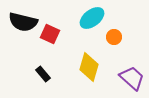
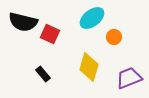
purple trapezoid: moved 3 px left; rotated 64 degrees counterclockwise
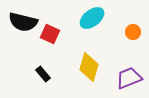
orange circle: moved 19 px right, 5 px up
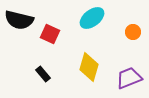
black semicircle: moved 4 px left, 2 px up
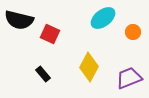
cyan ellipse: moved 11 px right
yellow diamond: rotated 12 degrees clockwise
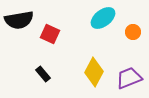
black semicircle: rotated 24 degrees counterclockwise
yellow diamond: moved 5 px right, 5 px down
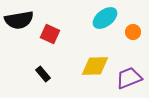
cyan ellipse: moved 2 px right
yellow diamond: moved 1 px right, 6 px up; rotated 60 degrees clockwise
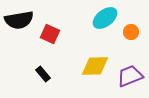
orange circle: moved 2 px left
purple trapezoid: moved 1 px right, 2 px up
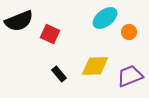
black semicircle: moved 1 px down; rotated 12 degrees counterclockwise
orange circle: moved 2 px left
black rectangle: moved 16 px right
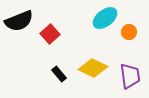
red square: rotated 24 degrees clockwise
yellow diamond: moved 2 px left, 2 px down; rotated 28 degrees clockwise
purple trapezoid: rotated 104 degrees clockwise
